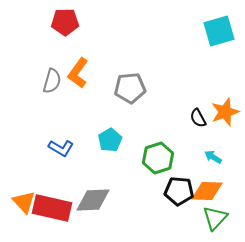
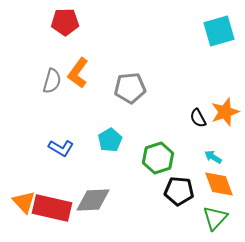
orange diamond: moved 12 px right, 7 px up; rotated 68 degrees clockwise
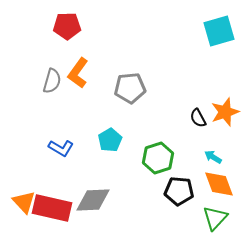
red pentagon: moved 2 px right, 4 px down
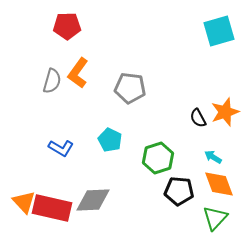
gray pentagon: rotated 12 degrees clockwise
cyan pentagon: rotated 15 degrees counterclockwise
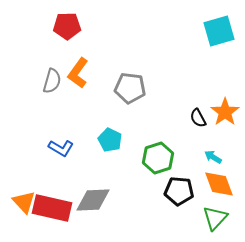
orange star: rotated 16 degrees counterclockwise
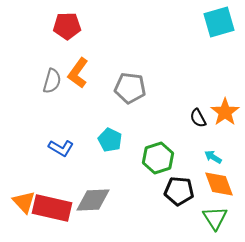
cyan square: moved 9 px up
green triangle: rotated 16 degrees counterclockwise
